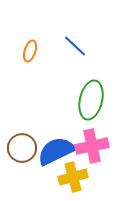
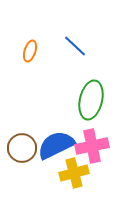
blue semicircle: moved 6 px up
yellow cross: moved 1 px right, 4 px up
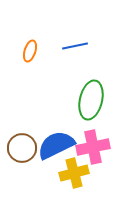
blue line: rotated 55 degrees counterclockwise
pink cross: moved 1 px right, 1 px down
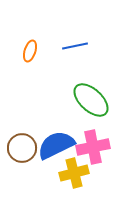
green ellipse: rotated 60 degrees counterclockwise
